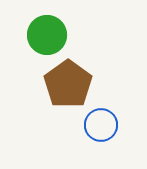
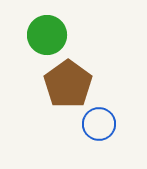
blue circle: moved 2 px left, 1 px up
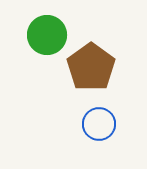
brown pentagon: moved 23 px right, 17 px up
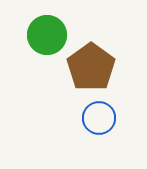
blue circle: moved 6 px up
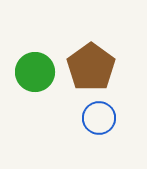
green circle: moved 12 px left, 37 px down
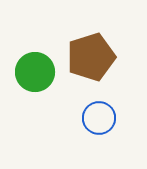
brown pentagon: moved 10 px up; rotated 18 degrees clockwise
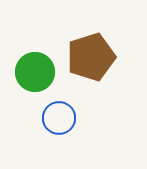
blue circle: moved 40 px left
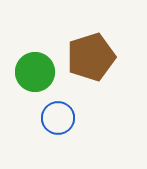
blue circle: moved 1 px left
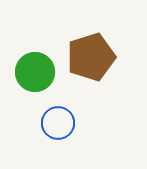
blue circle: moved 5 px down
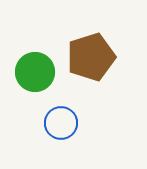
blue circle: moved 3 px right
